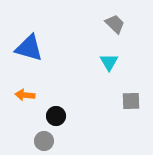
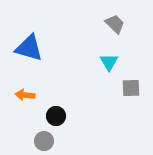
gray square: moved 13 px up
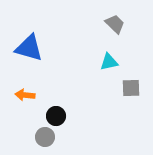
cyan triangle: rotated 48 degrees clockwise
gray circle: moved 1 px right, 4 px up
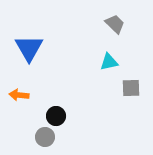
blue triangle: rotated 44 degrees clockwise
orange arrow: moved 6 px left
